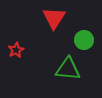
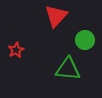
red triangle: moved 2 px right, 2 px up; rotated 10 degrees clockwise
green circle: moved 1 px right
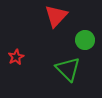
red star: moved 7 px down
green triangle: rotated 40 degrees clockwise
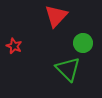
green circle: moved 2 px left, 3 px down
red star: moved 2 px left, 11 px up; rotated 21 degrees counterclockwise
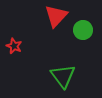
green circle: moved 13 px up
green triangle: moved 5 px left, 7 px down; rotated 8 degrees clockwise
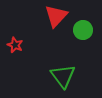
red star: moved 1 px right, 1 px up
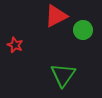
red triangle: rotated 20 degrees clockwise
green triangle: moved 1 px up; rotated 12 degrees clockwise
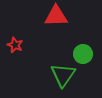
red triangle: rotated 25 degrees clockwise
green circle: moved 24 px down
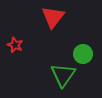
red triangle: moved 3 px left, 1 px down; rotated 50 degrees counterclockwise
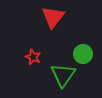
red star: moved 18 px right, 12 px down
